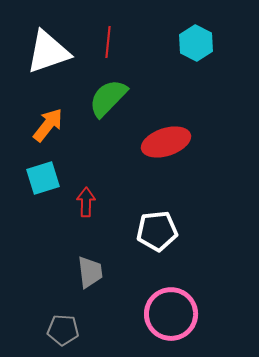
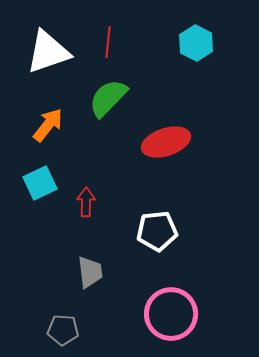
cyan square: moved 3 px left, 5 px down; rotated 8 degrees counterclockwise
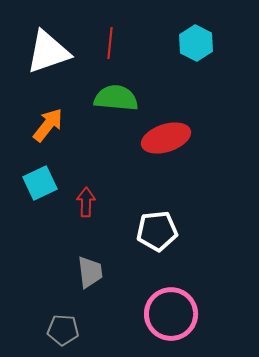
red line: moved 2 px right, 1 px down
green semicircle: moved 8 px right; rotated 51 degrees clockwise
red ellipse: moved 4 px up
